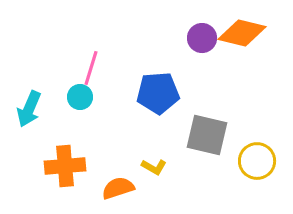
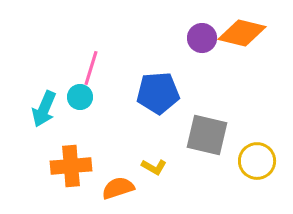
cyan arrow: moved 15 px right
orange cross: moved 6 px right
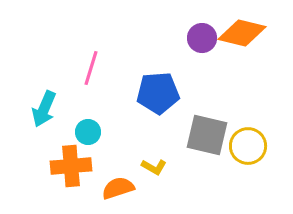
cyan circle: moved 8 px right, 35 px down
yellow circle: moved 9 px left, 15 px up
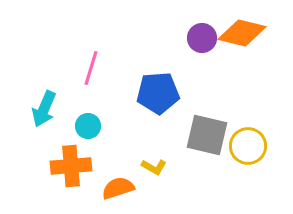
cyan circle: moved 6 px up
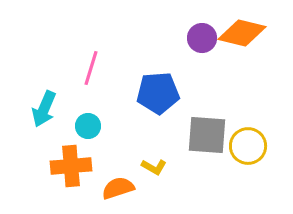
gray square: rotated 9 degrees counterclockwise
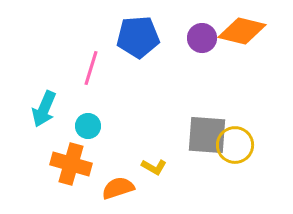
orange diamond: moved 2 px up
blue pentagon: moved 20 px left, 56 px up
yellow circle: moved 13 px left, 1 px up
orange cross: moved 2 px up; rotated 21 degrees clockwise
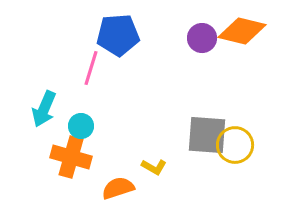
blue pentagon: moved 20 px left, 2 px up
cyan circle: moved 7 px left
orange cross: moved 7 px up
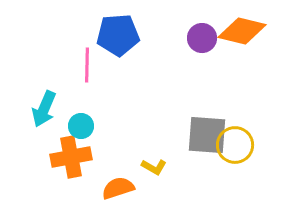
pink line: moved 4 px left, 3 px up; rotated 16 degrees counterclockwise
orange cross: rotated 27 degrees counterclockwise
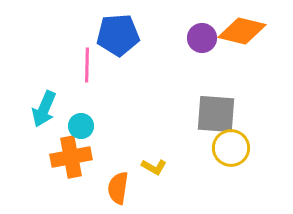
gray square: moved 9 px right, 21 px up
yellow circle: moved 4 px left, 3 px down
orange semicircle: rotated 64 degrees counterclockwise
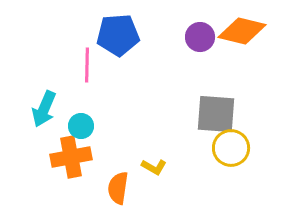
purple circle: moved 2 px left, 1 px up
